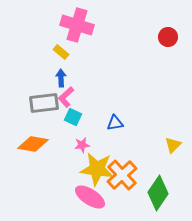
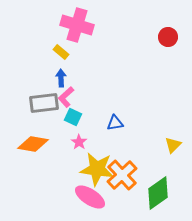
pink star: moved 3 px left, 3 px up; rotated 28 degrees counterclockwise
green diamond: rotated 20 degrees clockwise
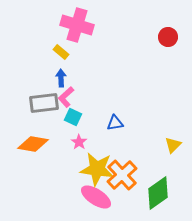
pink ellipse: moved 6 px right
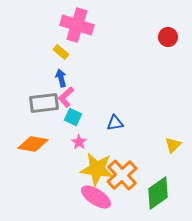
blue arrow: rotated 12 degrees counterclockwise
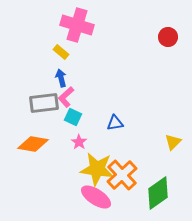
yellow triangle: moved 3 px up
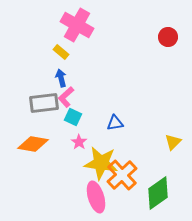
pink cross: rotated 12 degrees clockwise
yellow star: moved 4 px right, 6 px up
pink ellipse: rotated 40 degrees clockwise
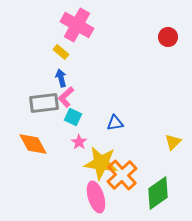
orange diamond: rotated 52 degrees clockwise
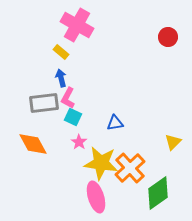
pink L-shape: moved 2 px right, 1 px down; rotated 20 degrees counterclockwise
orange cross: moved 8 px right, 7 px up
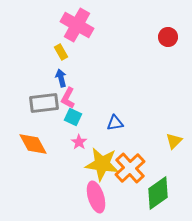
yellow rectangle: rotated 21 degrees clockwise
yellow triangle: moved 1 px right, 1 px up
yellow star: moved 1 px right, 1 px down
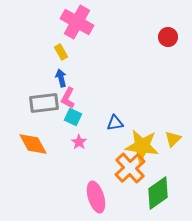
pink cross: moved 3 px up
yellow triangle: moved 1 px left, 2 px up
yellow star: moved 40 px right, 18 px up
